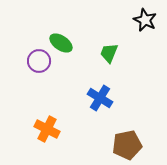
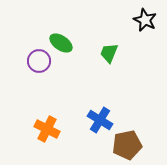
blue cross: moved 22 px down
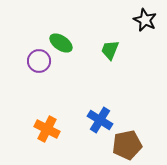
green trapezoid: moved 1 px right, 3 px up
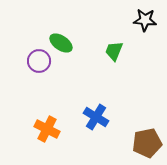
black star: rotated 20 degrees counterclockwise
green trapezoid: moved 4 px right, 1 px down
blue cross: moved 4 px left, 3 px up
brown pentagon: moved 20 px right, 2 px up
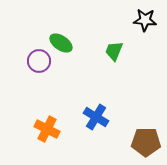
brown pentagon: moved 1 px left, 1 px up; rotated 12 degrees clockwise
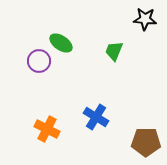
black star: moved 1 px up
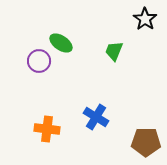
black star: rotated 30 degrees clockwise
orange cross: rotated 20 degrees counterclockwise
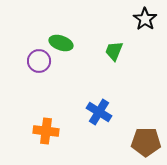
green ellipse: rotated 15 degrees counterclockwise
blue cross: moved 3 px right, 5 px up
orange cross: moved 1 px left, 2 px down
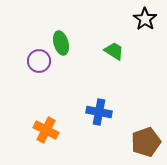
green ellipse: rotated 55 degrees clockwise
green trapezoid: rotated 100 degrees clockwise
blue cross: rotated 20 degrees counterclockwise
orange cross: moved 1 px up; rotated 20 degrees clockwise
brown pentagon: rotated 20 degrees counterclockwise
